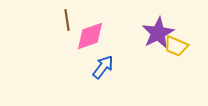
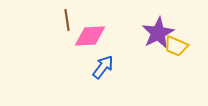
pink diamond: rotated 16 degrees clockwise
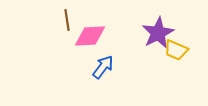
yellow trapezoid: moved 4 px down
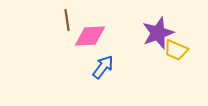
purple star: rotated 8 degrees clockwise
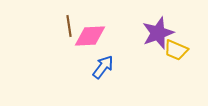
brown line: moved 2 px right, 6 px down
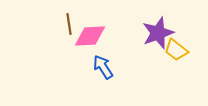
brown line: moved 2 px up
yellow trapezoid: rotated 15 degrees clockwise
blue arrow: rotated 70 degrees counterclockwise
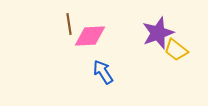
blue arrow: moved 5 px down
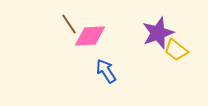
brown line: rotated 25 degrees counterclockwise
blue arrow: moved 3 px right, 1 px up
